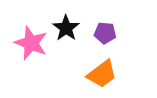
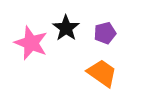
purple pentagon: rotated 20 degrees counterclockwise
orange trapezoid: moved 1 px up; rotated 108 degrees counterclockwise
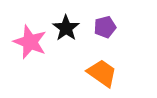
purple pentagon: moved 6 px up
pink star: moved 1 px left, 1 px up
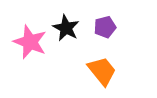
black star: rotated 8 degrees counterclockwise
orange trapezoid: moved 2 px up; rotated 16 degrees clockwise
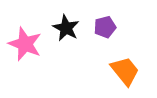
pink star: moved 5 px left, 2 px down
orange trapezoid: moved 23 px right
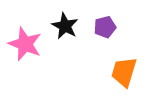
black star: moved 1 px left, 2 px up
orange trapezoid: moved 1 px left, 1 px down; rotated 124 degrees counterclockwise
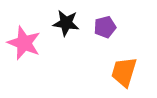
black star: moved 1 px right, 3 px up; rotated 20 degrees counterclockwise
pink star: moved 1 px left, 1 px up
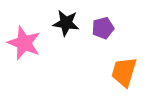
purple pentagon: moved 2 px left, 1 px down
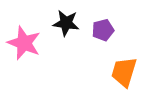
purple pentagon: moved 2 px down
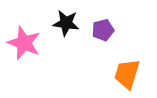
orange trapezoid: moved 3 px right, 2 px down
